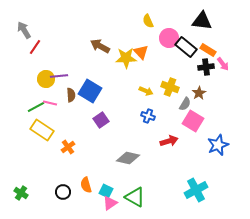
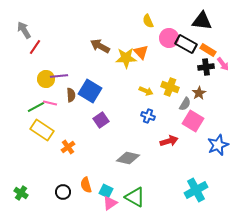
black rectangle: moved 3 px up; rotated 10 degrees counterclockwise
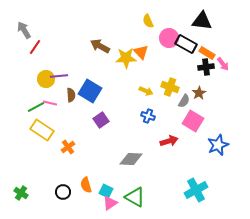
orange rectangle: moved 1 px left, 3 px down
gray semicircle: moved 1 px left, 3 px up
gray diamond: moved 3 px right, 1 px down; rotated 10 degrees counterclockwise
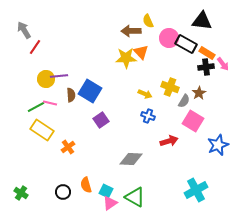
brown arrow: moved 31 px right, 15 px up; rotated 30 degrees counterclockwise
yellow arrow: moved 1 px left, 3 px down
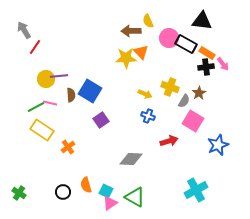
green cross: moved 2 px left
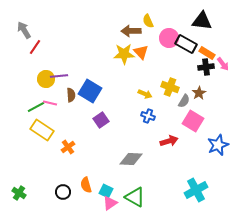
yellow star: moved 2 px left, 4 px up
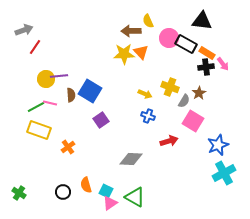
gray arrow: rotated 102 degrees clockwise
yellow rectangle: moved 3 px left; rotated 15 degrees counterclockwise
cyan cross: moved 28 px right, 17 px up
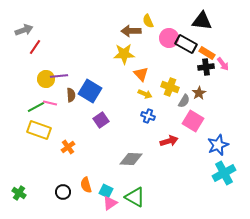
orange triangle: moved 22 px down
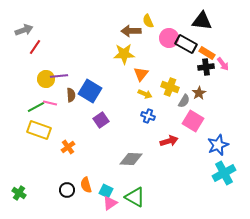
orange triangle: rotated 21 degrees clockwise
black circle: moved 4 px right, 2 px up
